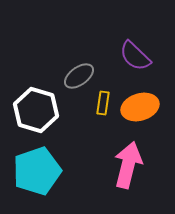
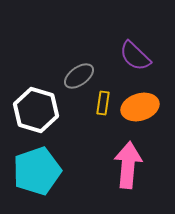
pink arrow: rotated 9 degrees counterclockwise
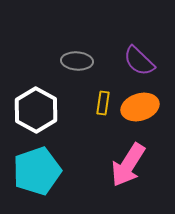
purple semicircle: moved 4 px right, 5 px down
gray ellipse: moved 2 px left, 15 px up; rotated 40 degrees clockwise
white hexagon: rotated 12 degrees clockwise
pink arrow: rotated 153 degrees counterclockwise
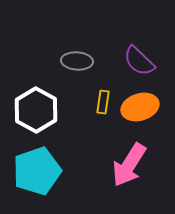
yellow rectangle: moved 1 px up
pink arrow: moved 1 px right
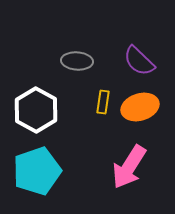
pink arrow: moved 2 px down
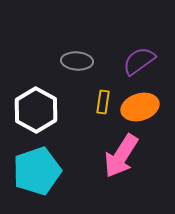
purple semicircle: rotated 100 degrees clockwise
pink arrow: moved 8 px left, 11 px up
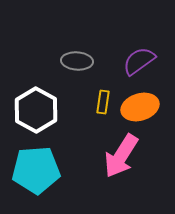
cyan pentagon: moved 1 px left, 1 px up; rotated 15 degrees clockwise
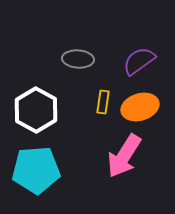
gray ellipse: moved 1 px right, 2 px up
pink arrow: moved 3 px right
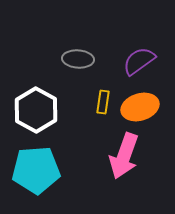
pink arrow: rotated 12 degrees counterclockwise
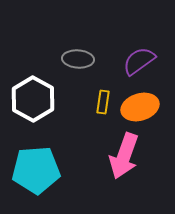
white hexagon: moved 3 px left, 11 px up
